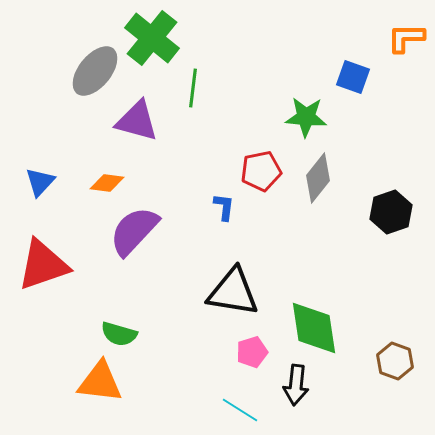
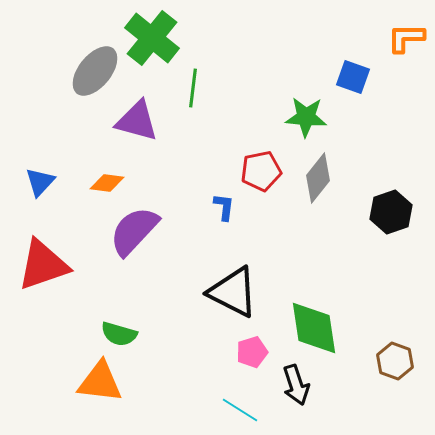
black triangle: rotated 18 degrees clockwise
black arrow: rotated 24 degrees counterclockwise
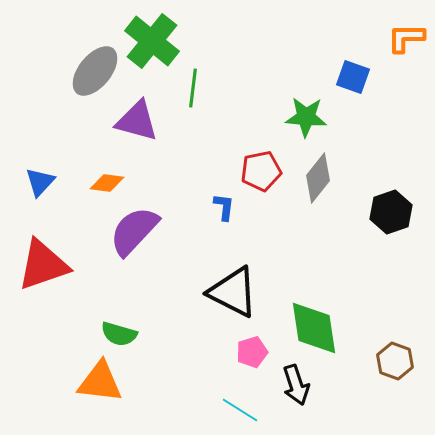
green cross: moved 3 px down
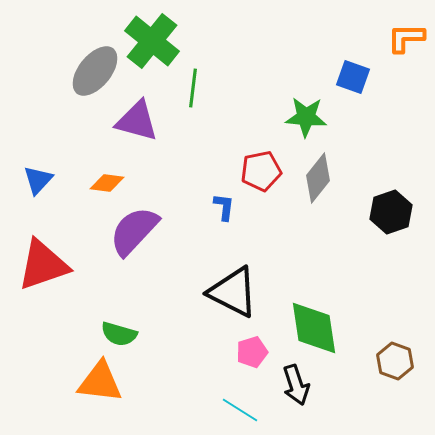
blue triangle: moved 2 px left, 2 px up
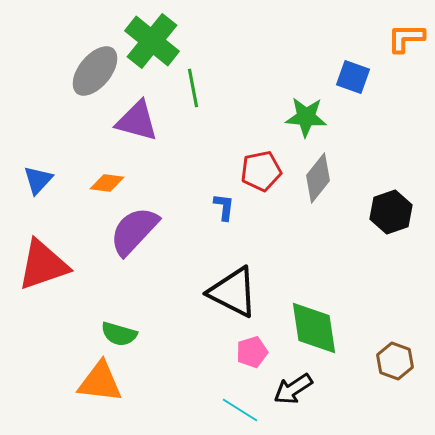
green line: rotated 18 degrees counterclockwise
black arrow: moved 3 px left, 4 px down; rotated 75 degrees clockwise
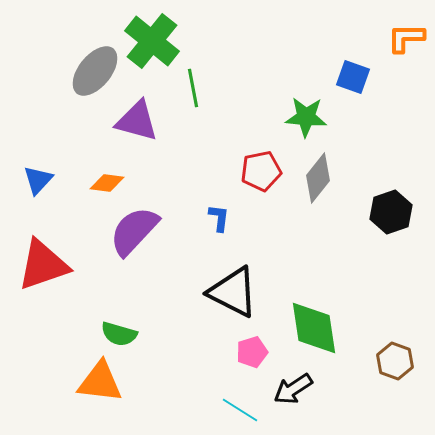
blue L-shape: moved 5 px left, 11 px down
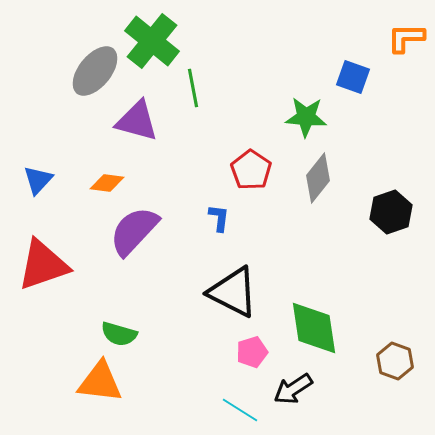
red pentagon: moved 10 px left, 1 px up; rotated 27 degrees counterclockwise
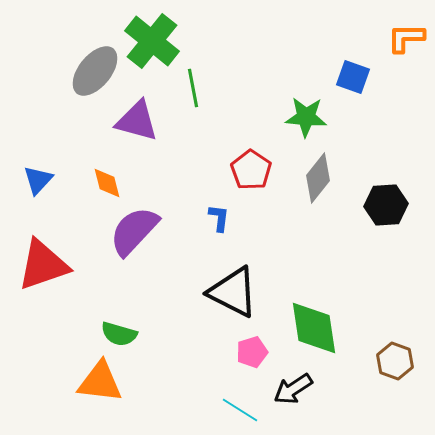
orange diamond: rotated 68 degrees clockwise
black hexagon: moved 5 px left, 7 px up; rotated 15 degrees clockwise
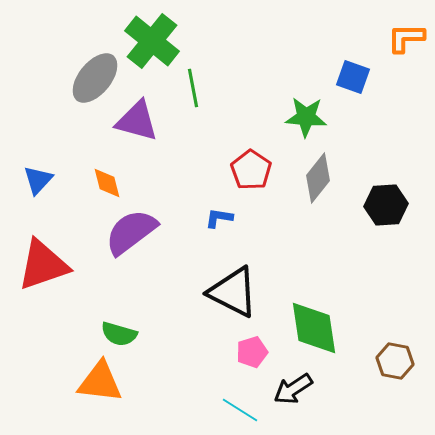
gray ellipse: moved 7 px down
blue L-shape: rotated 88 degrees counterclockwise
purple semicircle: moved 3 px left, 1 px down; rotated 10 degrees clockwise
brown hexagon: rotated 9 degrees counterclockwise
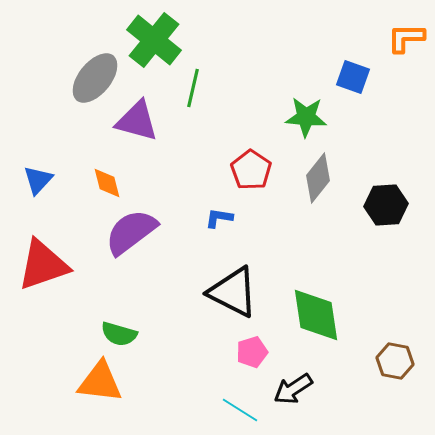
green cross: moved 2 px right, 1 px up
green line: rotated 24 degrees clockwise
green diamond: moved 2 px right, 13 px up
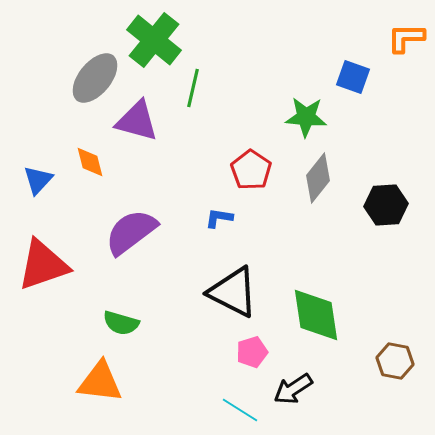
orange diamond: moved 17 px left, 21 px up
green semicircle: moved 2 px right, 11 px up
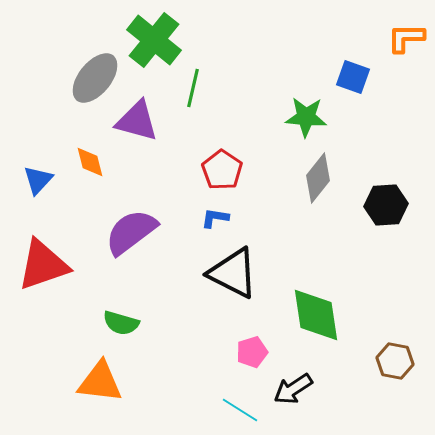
red pentagon: moved 29 px left
blue L-shape: moved 4 px left
black triangle: moved 19 px up
